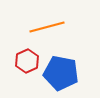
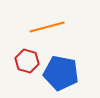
red hexagon: rotated 20 degrees counterclockwise
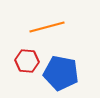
red hexagon: rotated 10 degrees counterclockwise
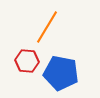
orange line: rotated 44 degrees counterclockwise
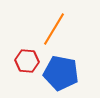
orange line: moved 7 px right, 2 px down
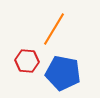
blue pentagon: moved 2 px right
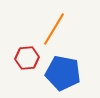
red hexagon: moved 3 px up; rotated 10 degrees counterclockwise
